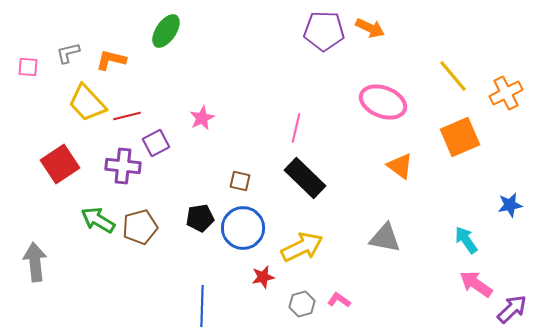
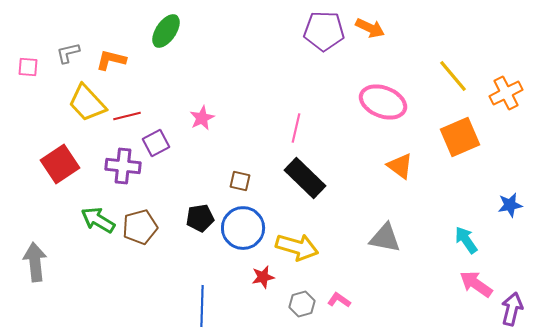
yellow arrow: moved 5 px left; rotated 42 degrees clockwise
purple arrow: rotated 32 degrees counterclockwise
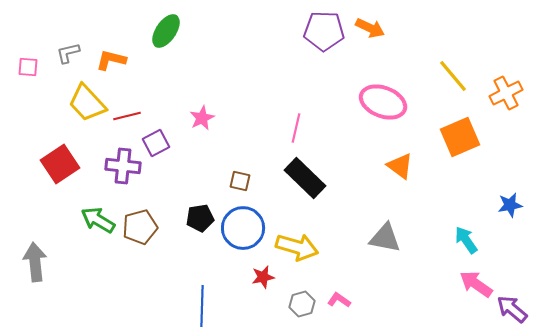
purple arrow: rotated 64 degrees counterclockwise
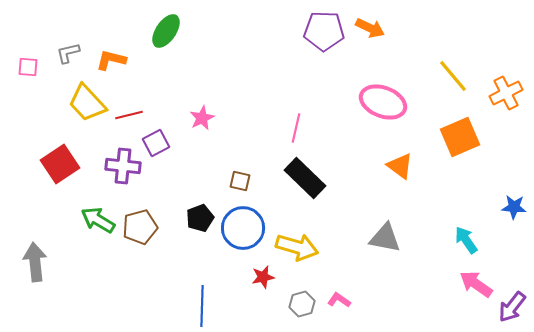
red line: moved 2 px right, 1 px up
blue star: moved 4 px right, 2 px down; rotated 15 degrees clockwise
black pentagon: rotated 12 degrees counterclockwise
purple arrow: moved 2 px up; rotated 92 degrees counterclockwise
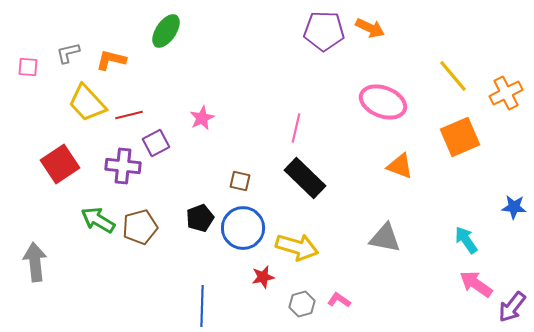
orange triangle: rotated 16 degrees counterclockwise
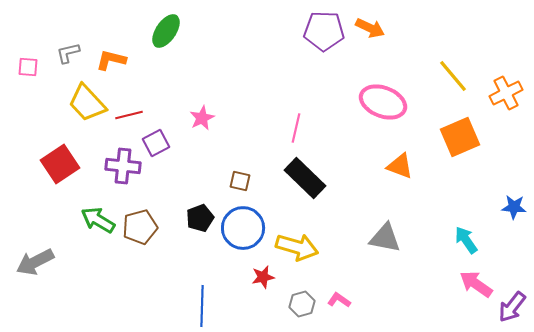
gray arrow: rotated 111 degrees counterclockwise
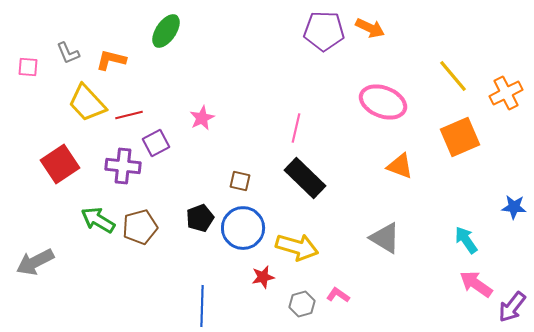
gray L-shape: rotated 100 degrees counterclockwise
gray triangle: rotated 20 degrees clockwise
pink L-shape: moved 1 px left, 5 px up
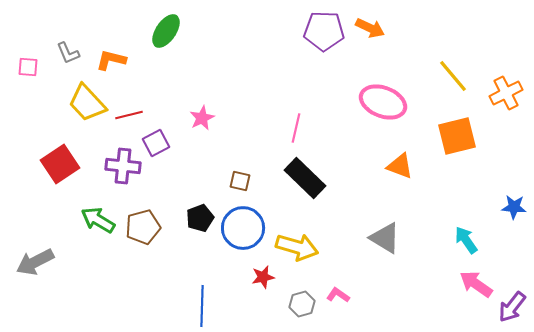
orange square: moved 3 px left, 1 px up; rotated 9 degrees clockwise
brown pentagon: moved 3 px right
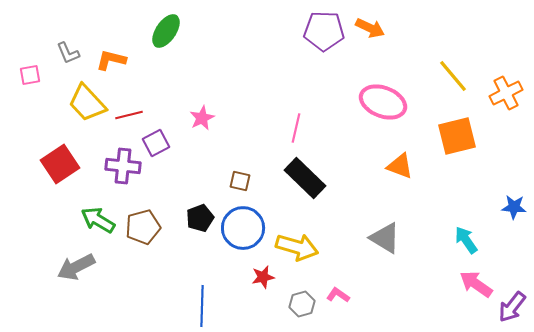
pink square: moved 2 px right, 8 px down; rotated 15 degrees counterclockwise
gray arrow: moved 41 px right, 5 px down
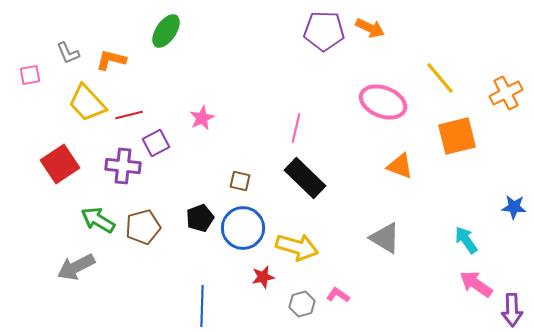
yellow line: moved 13 px left, 2 px down
purple arrow: moved 3 px down; rotated 40 degrees counterclockwise
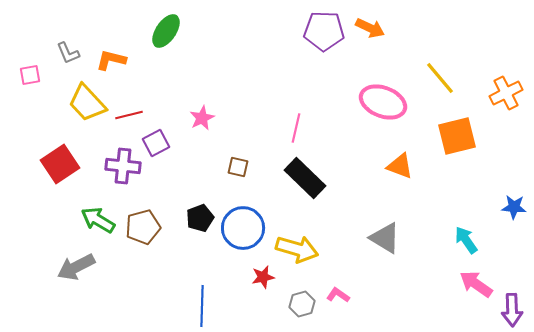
brown square: moved 2 px left, 14 px up
yellow arrow: moved 2 px down
